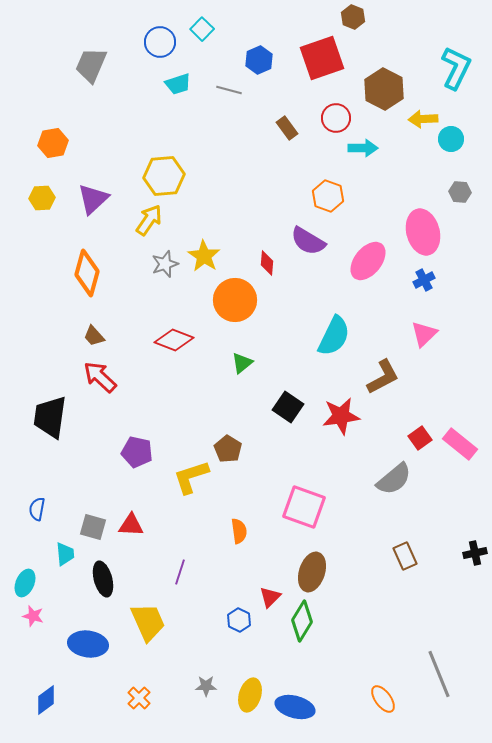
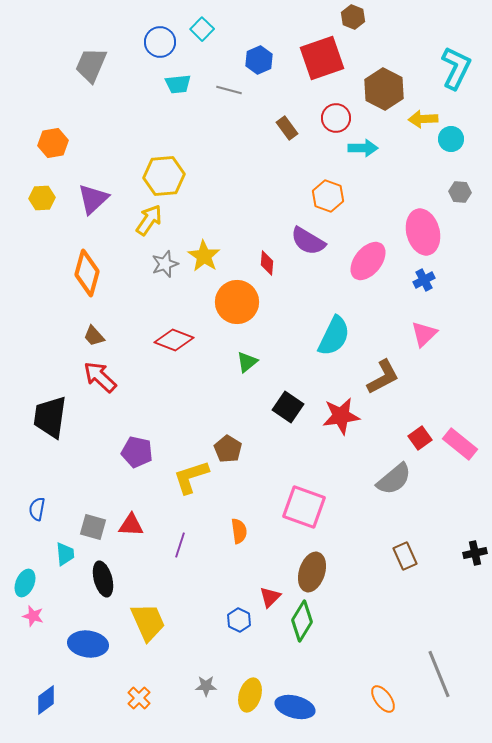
cyan trapezoid at (178, 84): rotated 12 degrees clockwise
orange circle at (235, 300): moved 2 px right, 2 px down
green triangle at (242, 363): moved 5 px right, 1 px up
purple line at (180, 572): moved 27 px up
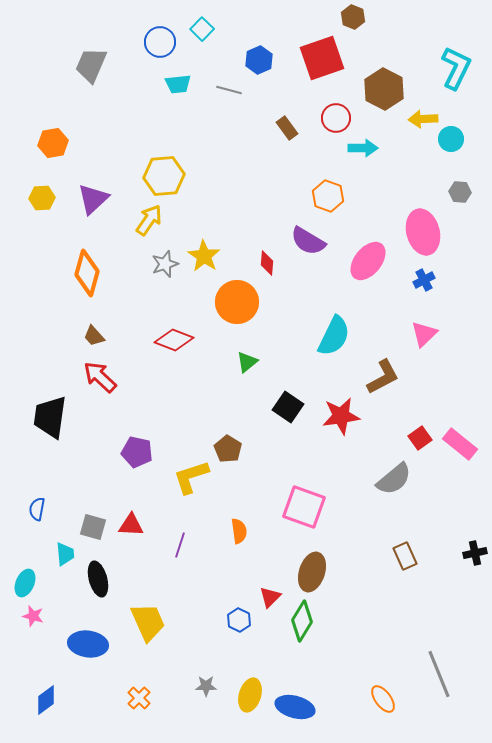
black ellipse at (103, 579): moved 5 px left
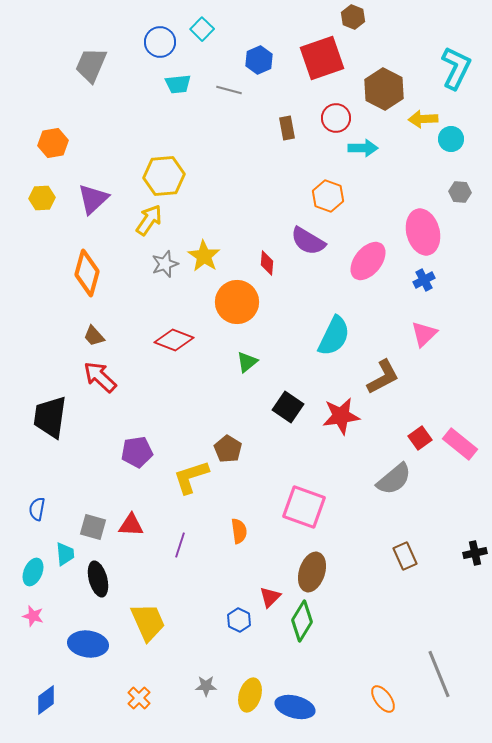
brown rectangle at (287, 128): rotated 25 degrees clockwise
purple pentagon at (137, 452): rotated 20 degrees counterclockwise
cyan ellipse at (25, 583): moved 8 px right, 11 px up
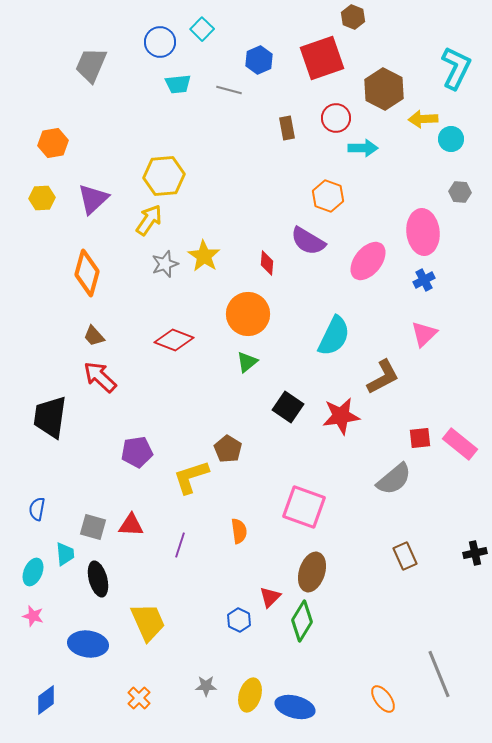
pink ellipse at (423, 232): rotated 9 degrees clockwise
orange circle at (237, 302): moved 11 px right, 12 px down
red square at (420, 438): rotated 30 degrees clockwise
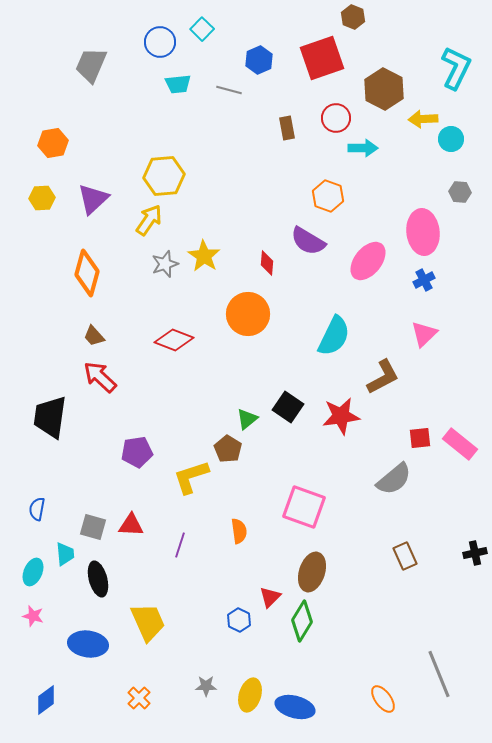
green triangle at (247, 362): moved 57 px down
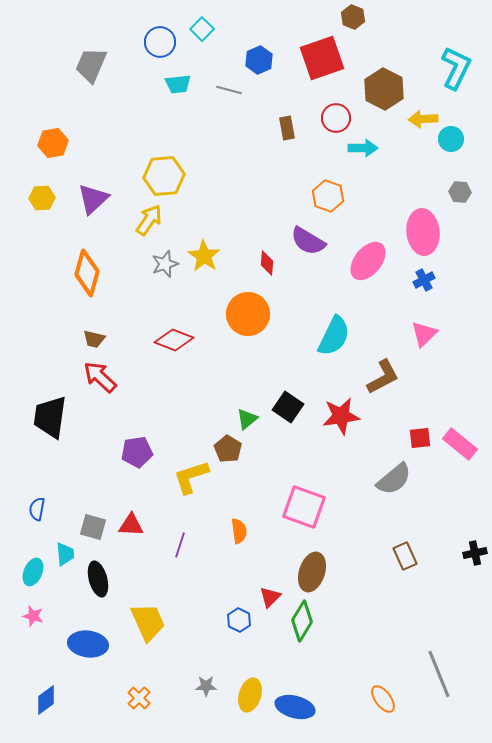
brown trapezoid at (94, 336): moved 3 px down; rotated 35 degrees counterclockwise
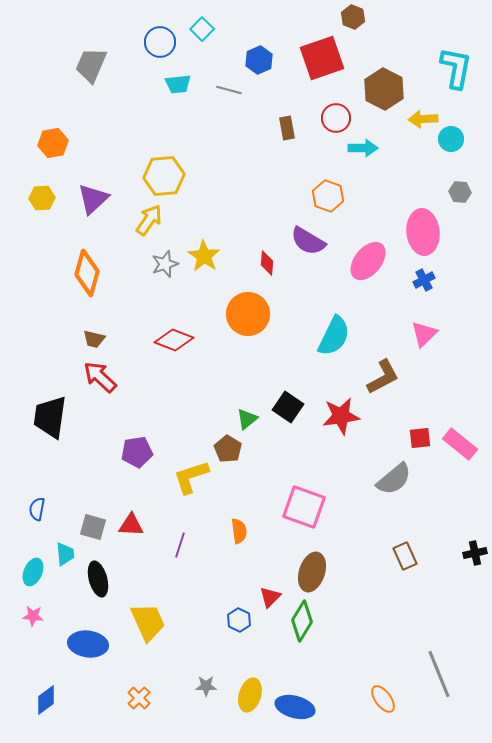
cyan L-shape at (456, 68): rotated 15 degrees counterclockwise
pink star at (33, 616): rotated 10 degrees counterclockwise
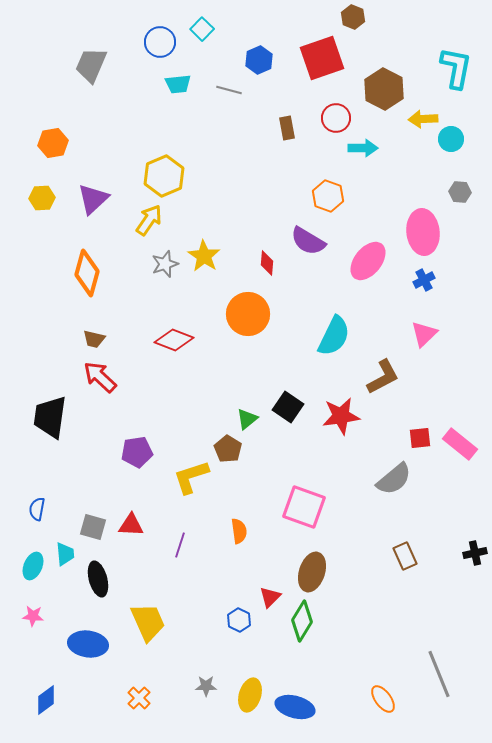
yellow hexagon at (164, 176): rotated 18 degrees counterclockwise
cyan ellipse at (33, 572): moved 6 px up
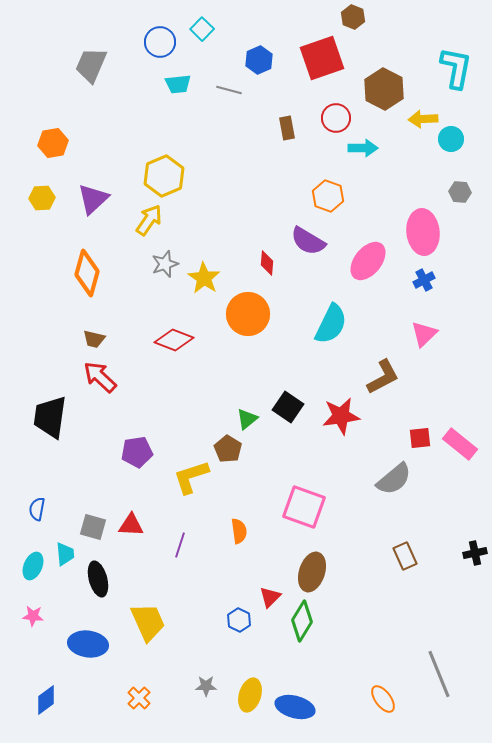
yellow star at (204, 256): moved 22 px down
cyan semicircle at (334, 336): moved 3 px left, 12 px up
